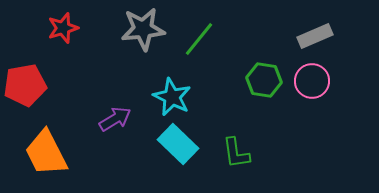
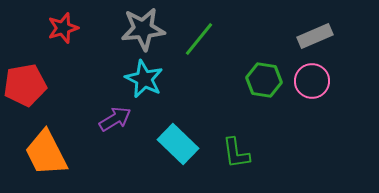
cyan star: moved 28 px left, 18 px up
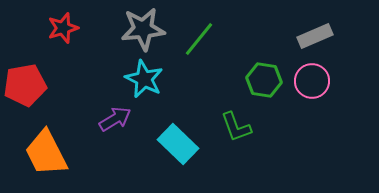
green L-shape: moved 26 px up; rotated 12 degrees counterclockwise
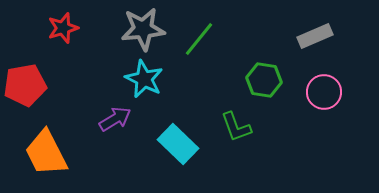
pink circle: moved 12 px right, 11 px down
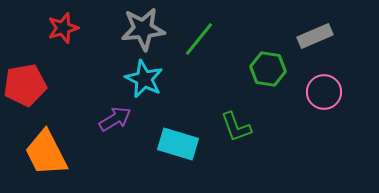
green hexagon: moved 4 px right, 11 px up
cyan rectangle: rotated 27 degrees counterclockwise
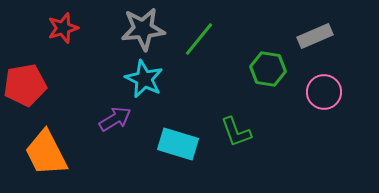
green L-shape: moved 5 px down
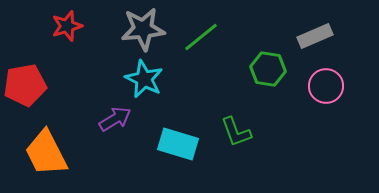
red star: moved 4 px right, 2 px up
green line: moved 2 px right, 2 px up; rotated 12 degrees clockwise
pink circle: moved 2 px right, 6 px up
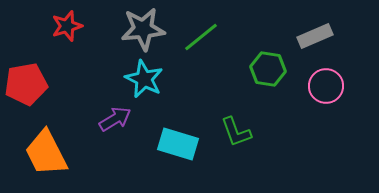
red pentagon: moved 1 px right, 1 px up
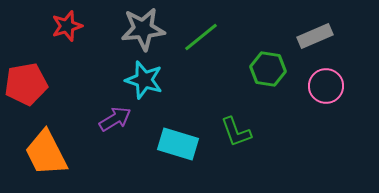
cyan star: moved 1 px down; rotated 9 degrees counterclockwise
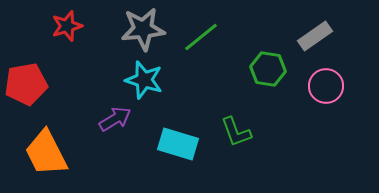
gray rectangle: rotated 12 degrees counterclockwise
